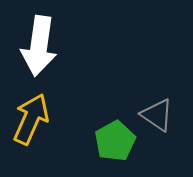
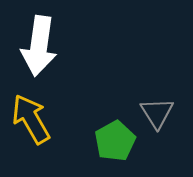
gray triangle: moved 2 px up; rotated 24 degrees clockwise
yellow arrow: rotated 54 degrees counterclockwise
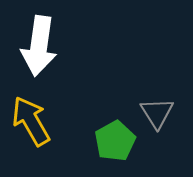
yellow arrow: moved 2 px down
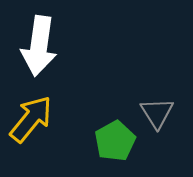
yellow arrow: moved 2 px up; rotated 69 degrees clockwise
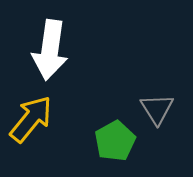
white arrow: moved 11 px right, 4 px down
gray triangle: moved 4 px up
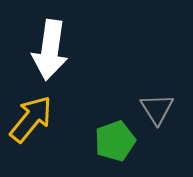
green pentagon: rotated 9 degrees clockwise
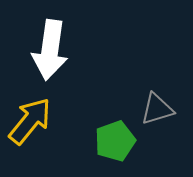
gray triangle: rotated 45 degrees clockwise
yellow arrow: moved 1 px left, 2 px down
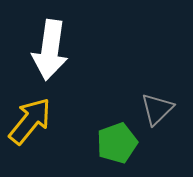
gray triangle: rotated 27 degrees counterclockwise
green pentagon: moved 2 px right, 2 px down
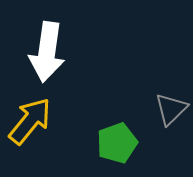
white arrow: moved 3 px left, 2 px down
gray triangle: moved 14 px right
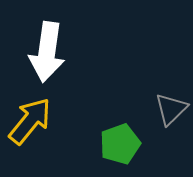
green pentagon: moved 3 px right, 1 px down
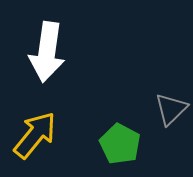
yellow arrow: moved 5 px right, 14 px down
green pentagon: rotated 24 degrees counterclockwise
